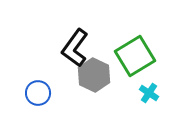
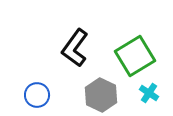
gray hexagon: moved 7 px right, 20 px down
blue circle: moved 1 px left, 2 px down
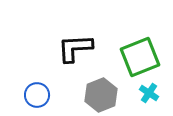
black L-shape: rotated 51 degrees clockwise
green square: moved 5 px right, 1 px down; rotated 9 degrees clockwise
gray hexagon: rotated 12 degrees clockwise
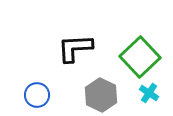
green square: rotated 21 degrees counterclockwise
gray hexagon: rotated 12 degrees counterclockwise
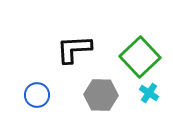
black L-shape: moved 1 px left, 1 px down
gray hexagon: rotated 24 degrees counterclockwise
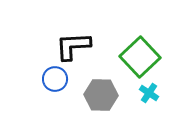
black L-shape: moved 1 px left, 3 px up
blue circle: moved 18 px right, 16 px up
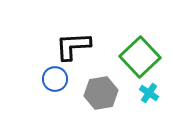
gray hexagon: moved 2 px up; rotated 12 degrees counterclockwise
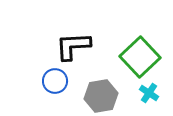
blue circle: moved 2 px down
gray hexagon: moved 3 px down
